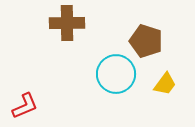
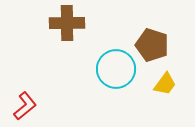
brown pentagon: moved 6 px right, 4 px down
cyan circle: moved 5 px up
red L-shape: rotated 16 degrees counterclockwise
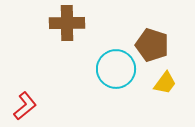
yellow trapezoid: moved 1 px up
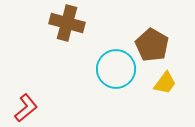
brown cross: rotated 16 degrees clockwise
brown pentagon: rotated 12 degrees clockwise
red L-shape: moved 1 px right, 2 px down
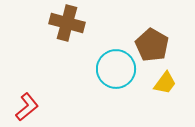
red L-shape: moved 1 px right, 1 px up
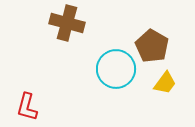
brown pentagon: moved 1 px down
red L-shape: rotated 144 degrees clockwise
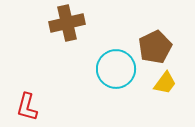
brown cross: rotated 28 degrees counterclockwise
brown pentagon: moved 3 px right, 1 px down; rotated 16 degrees clockwise
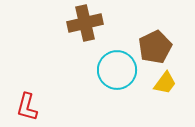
brown cross: moved 18 px right
cyan circle: moved 1 px right, 1 px down
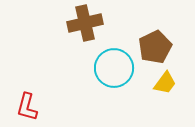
cyan circle: moved 3 px left, 2 px up
